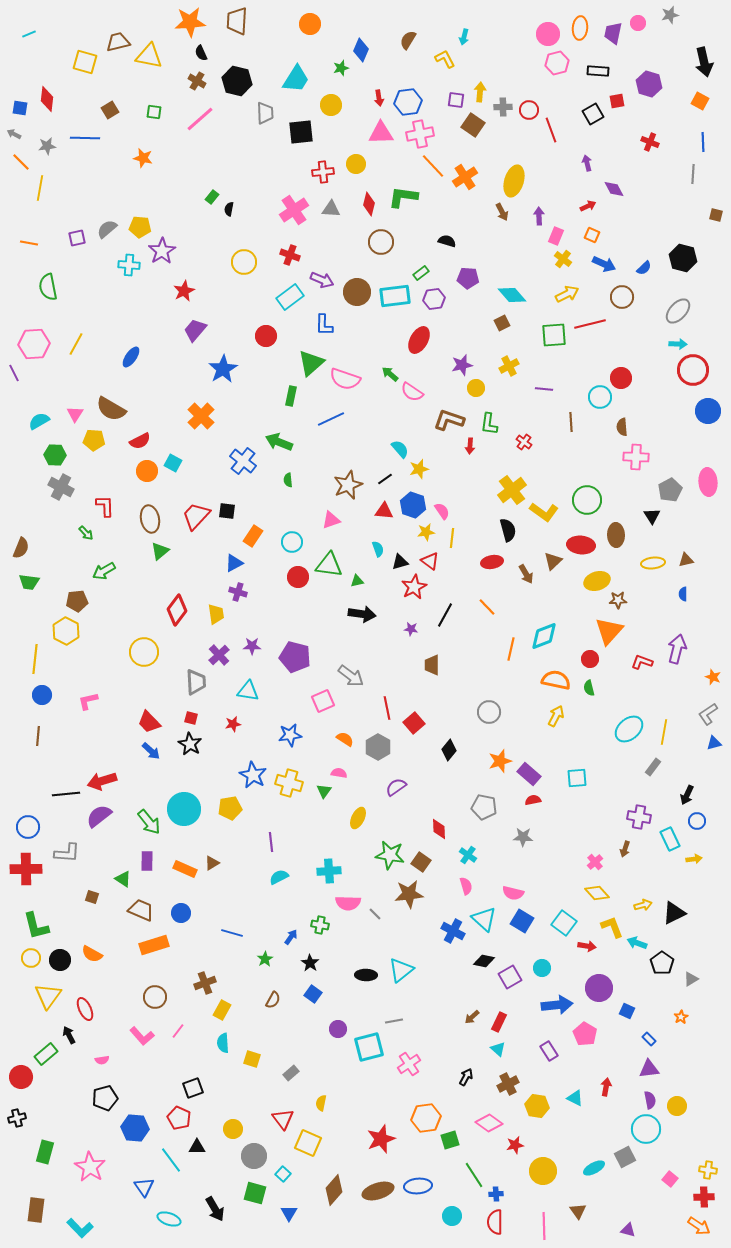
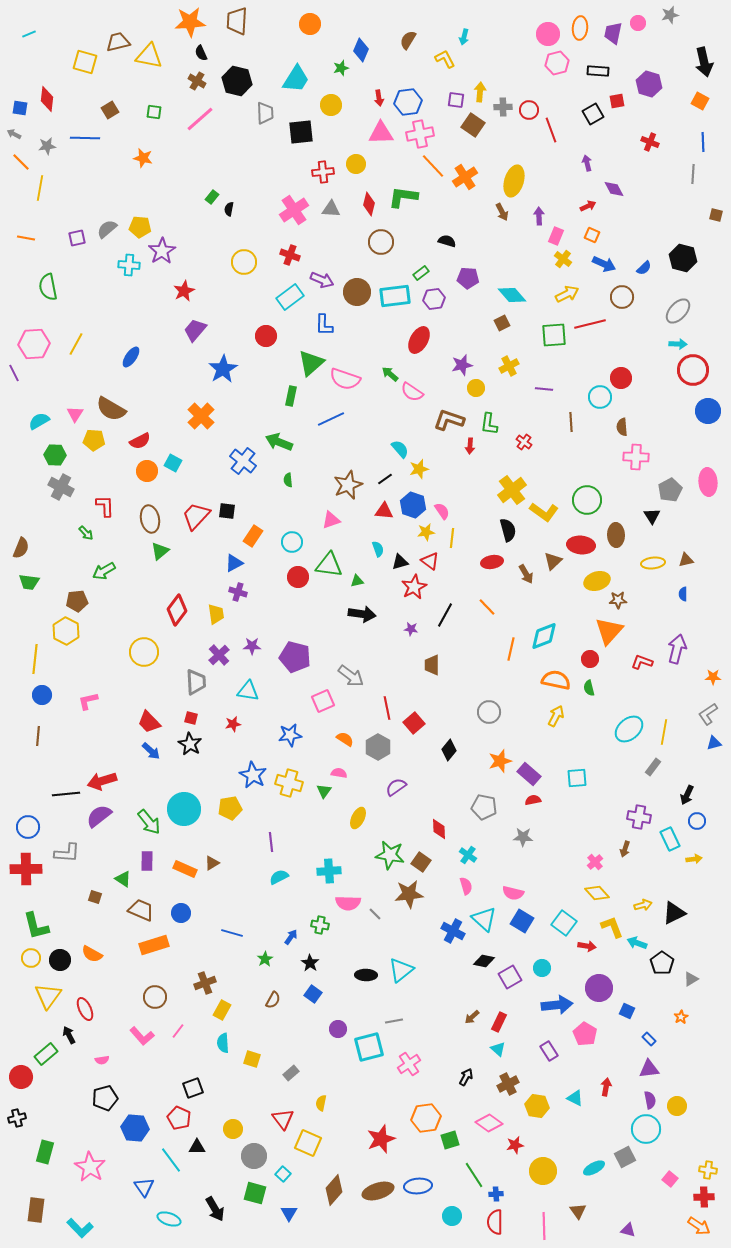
orange line at (29, 243): moved 3 px left, 5 px up
orange star at (713, 677): rotated 21 degrees counterclockwise
brown square at (92, 897): moved 3 px right
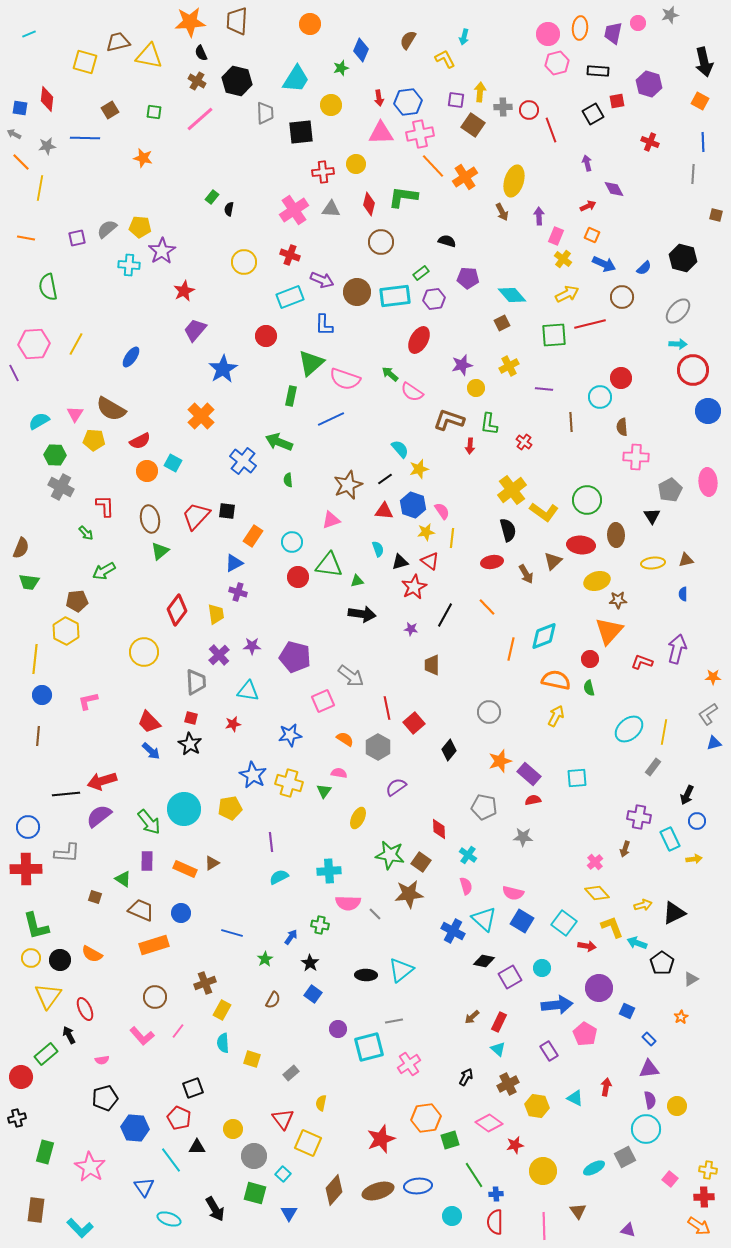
cyan rectangle at (290, 297): rotated 16 degrees clockwise
